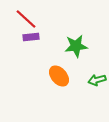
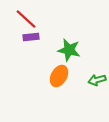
green star: moved 7 px left, 4 px down; rotated 20 degrees clockwise
orange ellipse: rotated 70 degrees clockwise
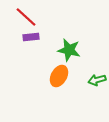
red line: moved 2 px up
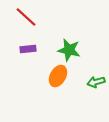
purple rectangle: moved 3 px left, 12 px down
orange ellipse: moved 1 px left
green arrow: moved 1 px left, 2 px down
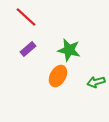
purple rectangle: rotated 35 degrees counterclockwise
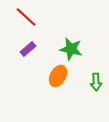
green star: moved 2 px right, 1 px up
green arrow: rotated 78 degrees counterclockwise
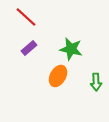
purple rectangle: moved 1 px right, 1 px up
